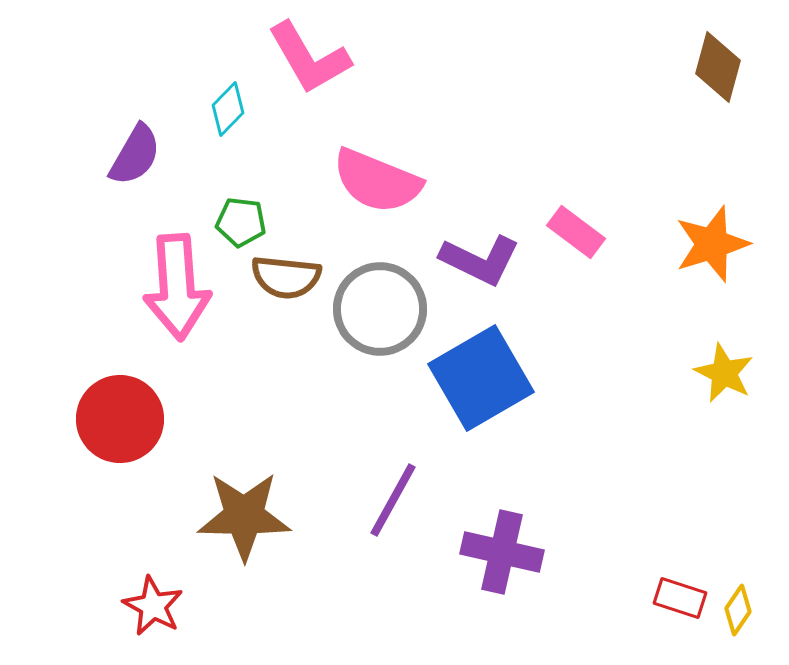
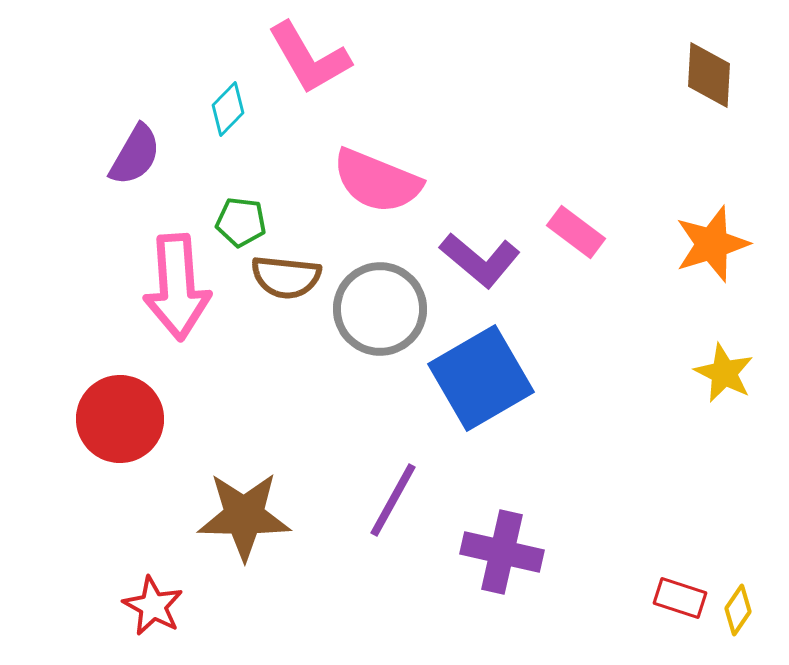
brown diamond: moved 9 px left, 8 px down; rotated 12 degrees counterclockwise
purple L-shape: rotated 14 degrees clockwise
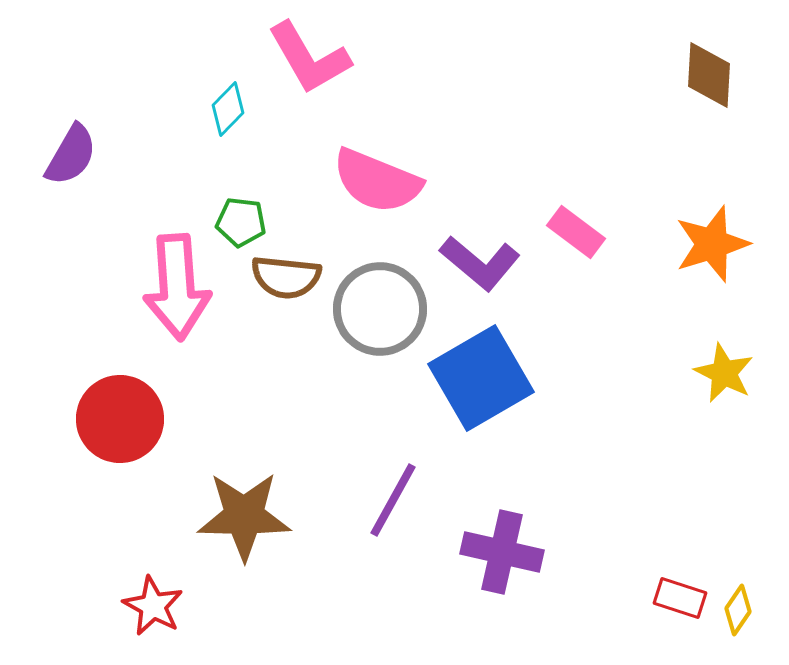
purple semicircle: moved 64 px left
purple L-shape: moved 3 px down
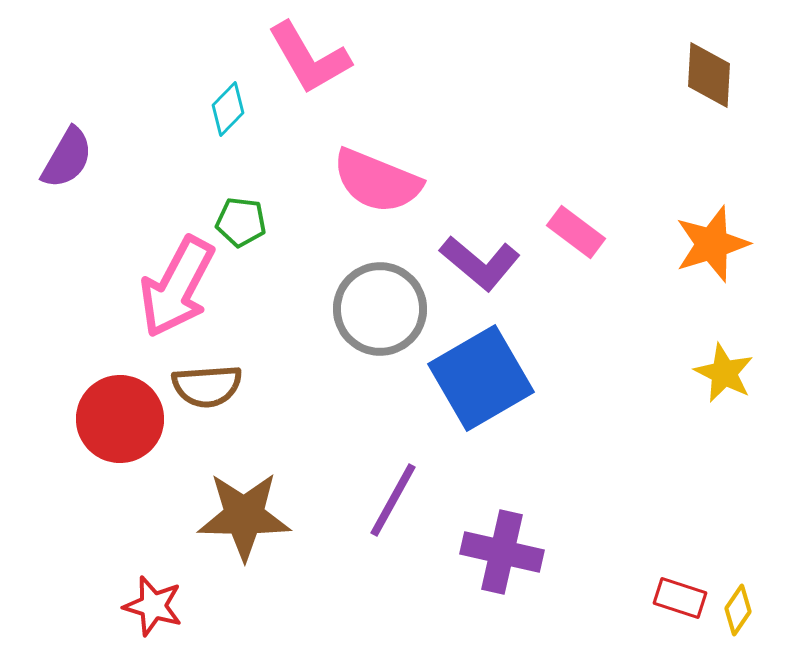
purple semicircle: moved 4 px left, 3 px down
brown semicircle: moved 79 px left, 109 px down; rotated 10 degrees counterclockwise
pink arrow: rotated 32 degrees clockwise
red star: rotated 12 degrees counterclockwise
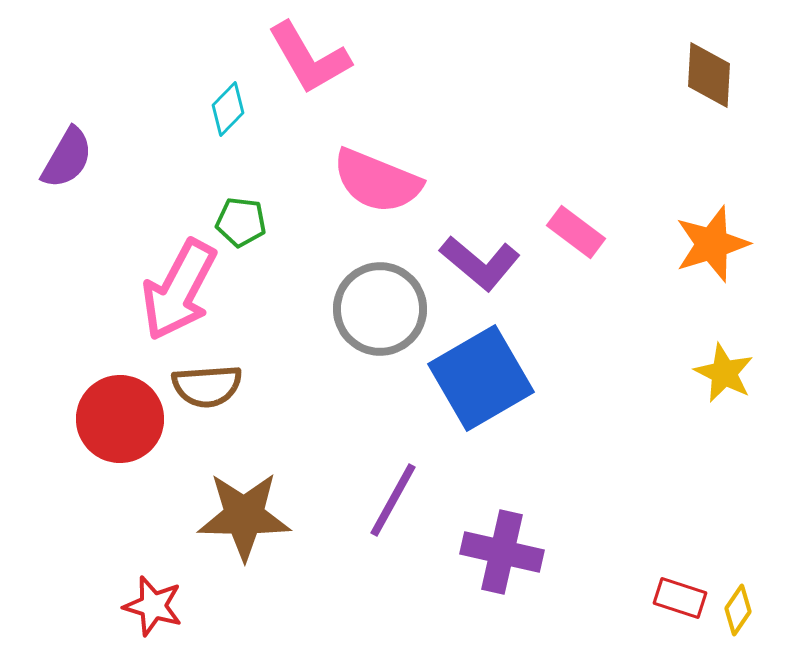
pink arrow: moved 2 px right, 3 px down
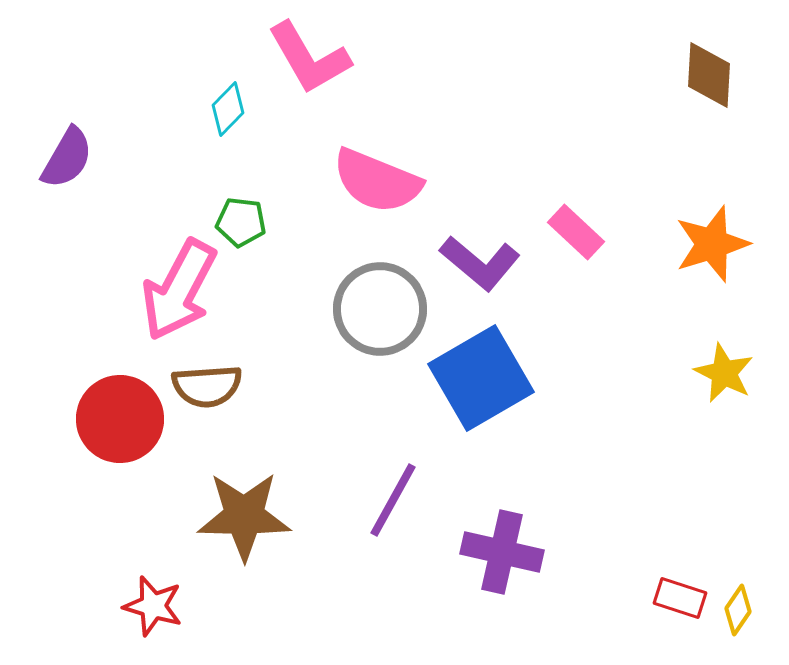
pink rectangle: rotated 6 degrees clockwise
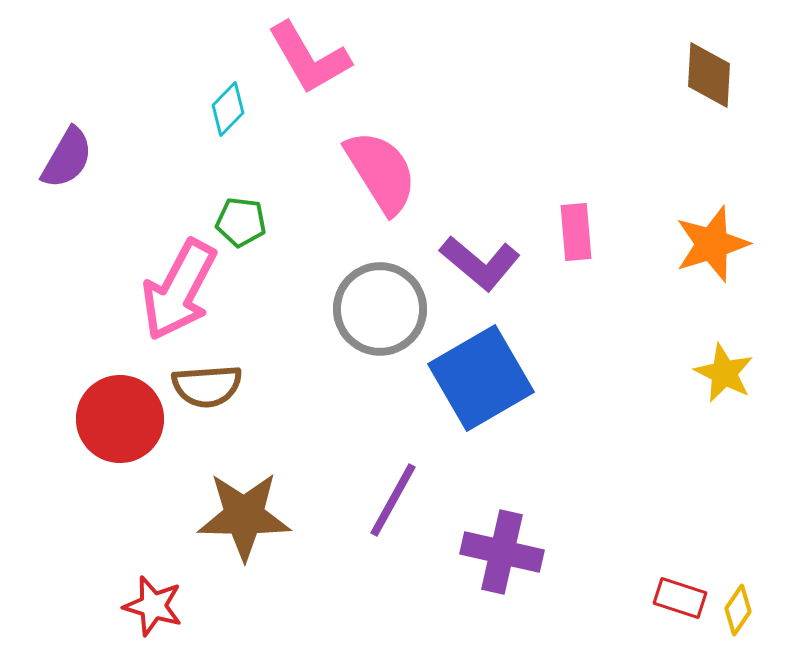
pink semicircle: moved 4 px right, 9 px up; rotated 144 degrees counterclockwise
pink rectangle: rotated 42 degrees clockwise
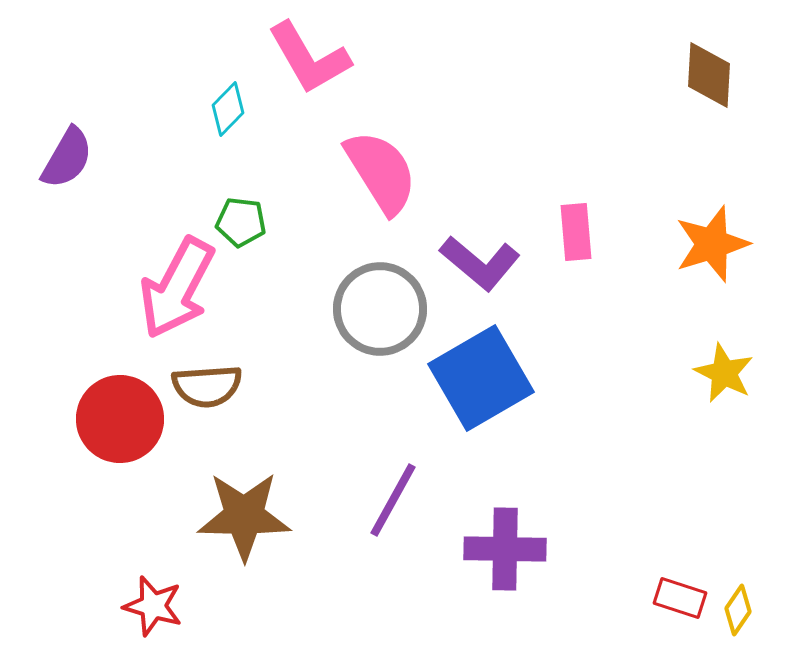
pink arrow: moved 2 px left, 2 px up
purple cross: moved 3 px right, 3 px up; rotated 12 degrees counterclockwise
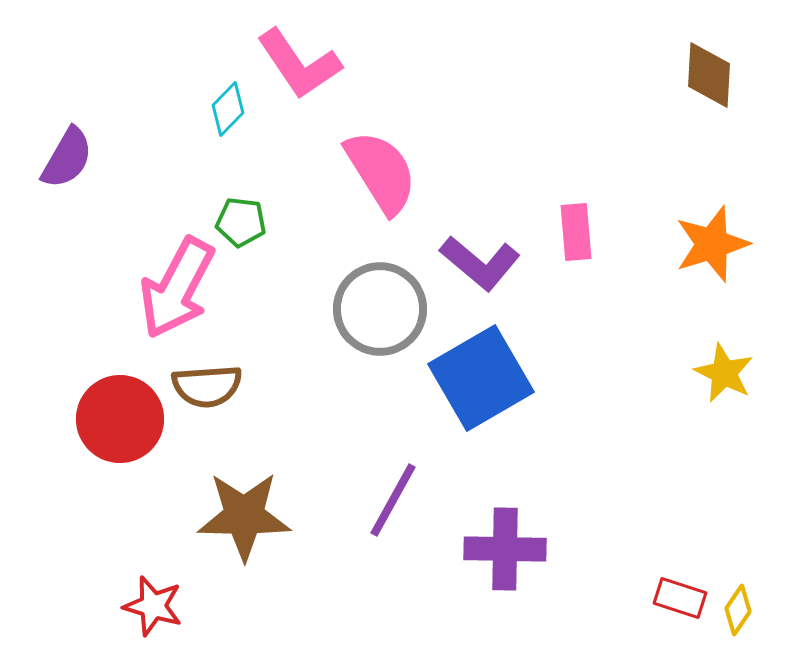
pink L-shape: moved 10 px left, 6 px down; rotated 4 degrees counterclockwise
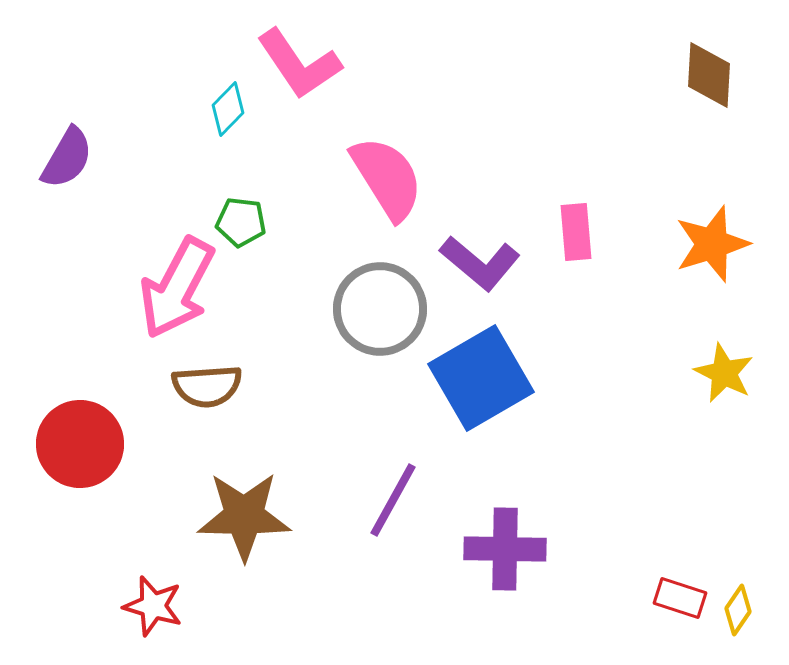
pink semicircle: moved 6 px right, 6 px down
red circle: moved 40 px left, 25 px down
